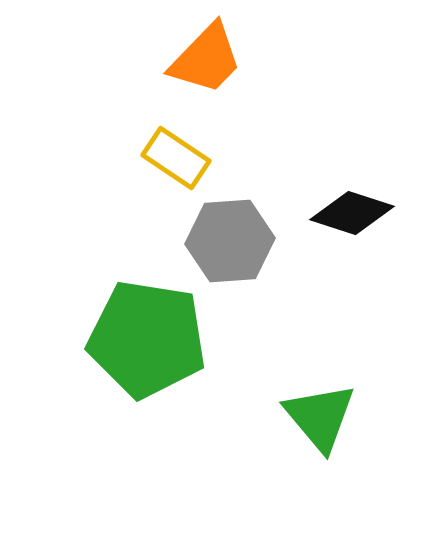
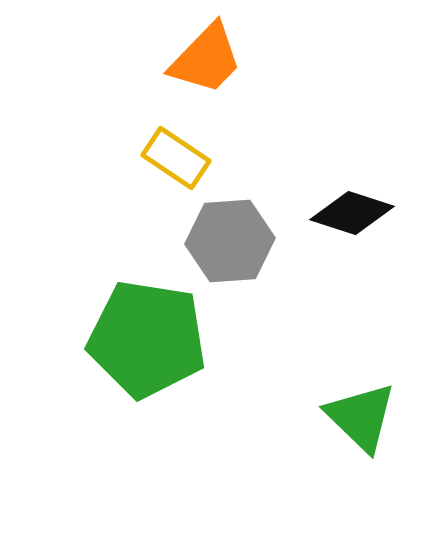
green triangle: moved 41 px right; rotated 6 degrees counterclockwise
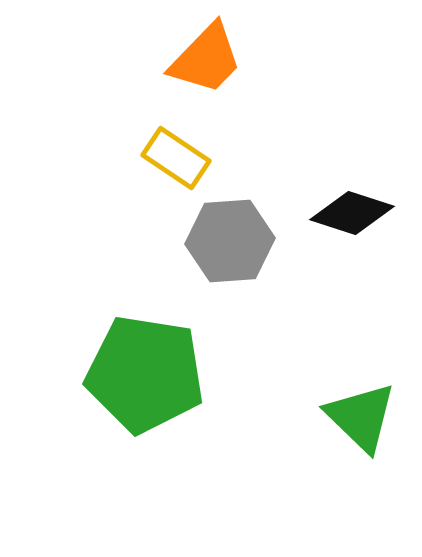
green pentagon: moved 2 px left, 35 px down
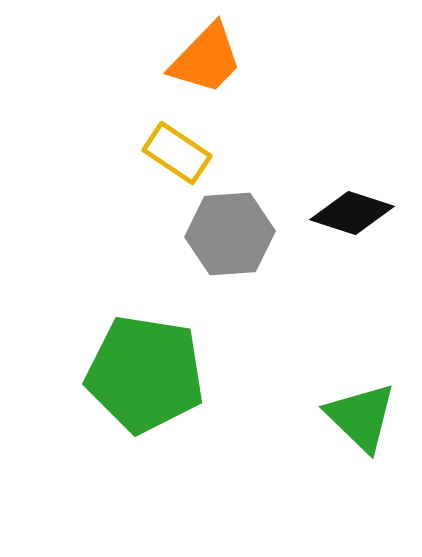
yellow rectangle: moved 1 px right, 5 px up
gray hexagon: moved 7 px up
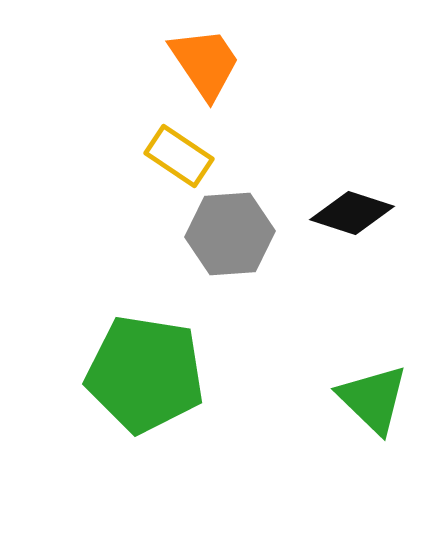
orange trapezoid: moved 1 px left, 4 px down; rotated 78 degrees counterclockwise
yellow rectangle: moved 2 px right, 3 px down
green triangle: moved 12 px right, 18 px up
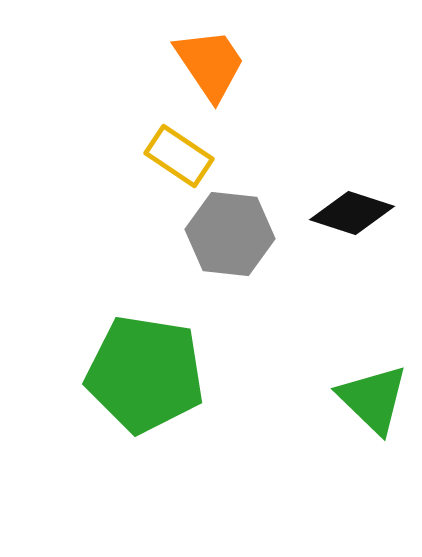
orange trapezoid: moved 5 px right, 1 px down
gray hexagon: rotated 10 degrees clockwise
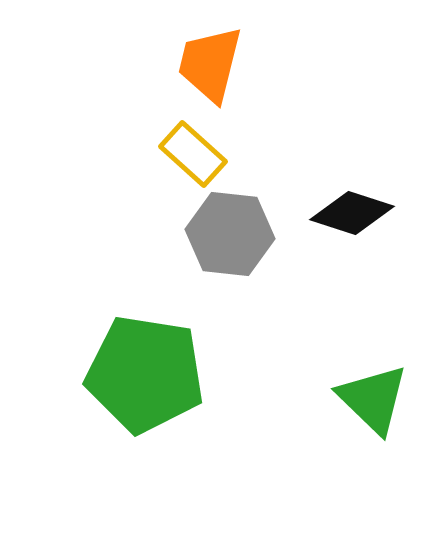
orange trapezoid: rotated 132 degrees counterclockwise
yellow rectangle: moved 14 px right, 2 px up; rotated 8 degrees clockwise
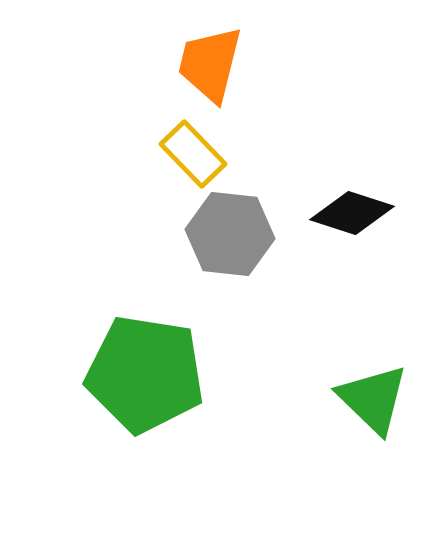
yellow rectangle: rotated 4 degrees clockwise
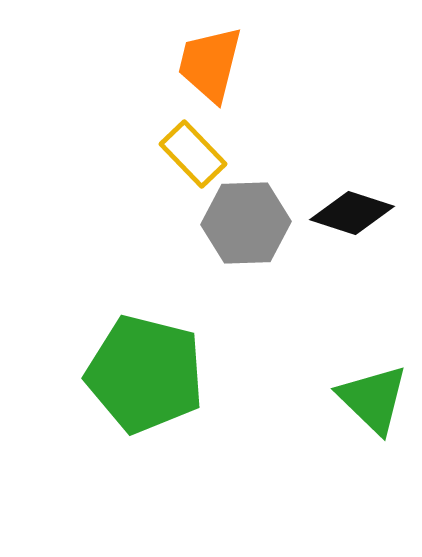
gray hexagon: moved 16 px right, 11 px up; rotated 8 degrees counterclockwise
green pentagon: rotated 5 degrees clockwise
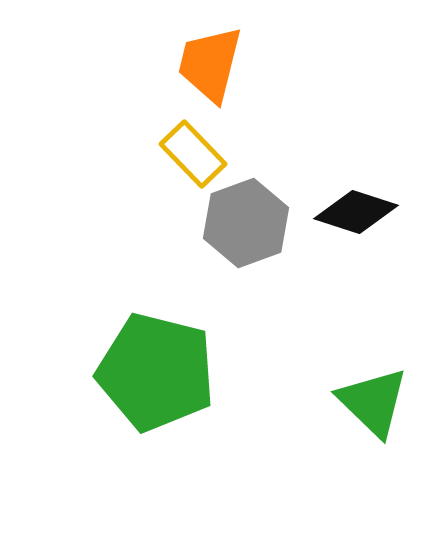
black diamond: moved 4 px right, 1 px up
gray hexagon: rotated 18 degrees counterclockwise
green pentagon: moved 11 px right, 2 px up
green triangle: moved 3 px down
